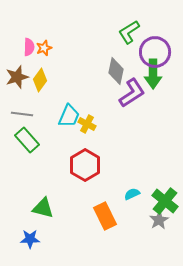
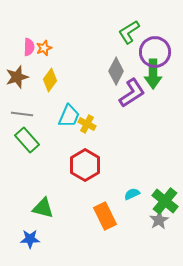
gray diamond: rotated 16 degrees clockwise
yellow diamond: moved 10 px right
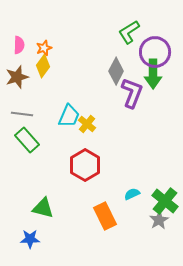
pink semicircle: moved 10 px left, 2 px up
yellow diamond: moved 7 px left, 14 px up
purple L-shape: rotated 36 degrees counterclockwise
yellow cross: rotated 12 degrees clockwise
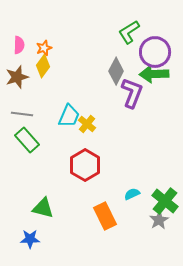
green arrow: moved 1 px right; rotated 88 degrees clockwise
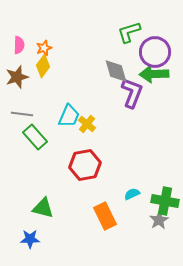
green L-shape: rotated 15 degrees clockwise
gray diamond: rotated 44 degrees counterclockwise
green rectangle: moved 8 px right, 3 px up
red hexagon: rotated 20 degrees clockwise
green cross: rotated 28 degrees counterclockwise
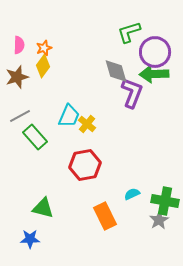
gray line: moved 2 px left, 2 px down; rotated 35 degrees counterclockwise
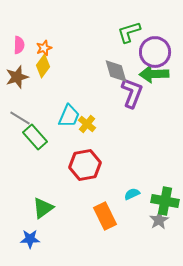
gray line: moved 2 px down; rotated 60 degrees clockwise
green triangle: rotated 50 degrees counterclockwise
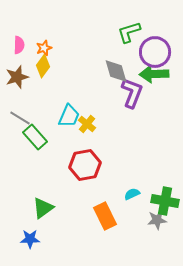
gray star: moved 2 px left; rotated 24 degrees clockwise
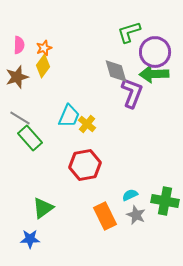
green rectangle: moved 5 px left, 1 px down
cyan semicircle: moved 2 px left, 1 px down
gray star: moved 21 px left, 5 px up; rotated 30 degrees clockwise
